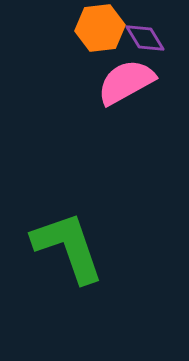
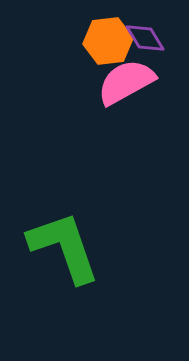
orange hexagon: moved 8 px right, 13 px down
green L-shape: moved 4 px left
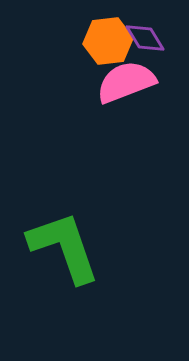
pink semicircle: rotated 8 degrees clockwise
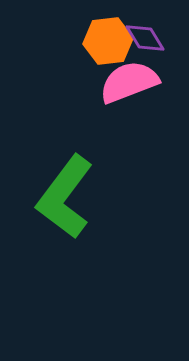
pink semicircle: moved 3 px right
green L-shape: moved 1 px right, 50 px up; rotated 124 degrees counterclockwise
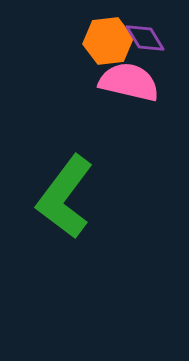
pink semicircle: rotated 34 degrees clockwise
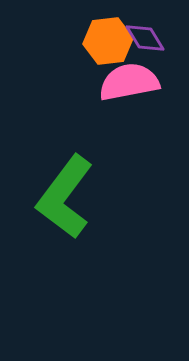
pink semicircle: rotated 24 degrees counterclockwise
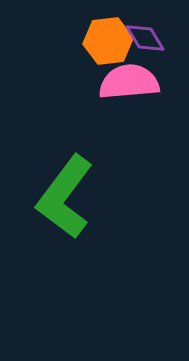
pink semicircle: rotated 6 degrees clockwise
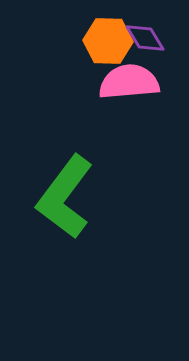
orange hexagon: rotated 9 degrees clockwise
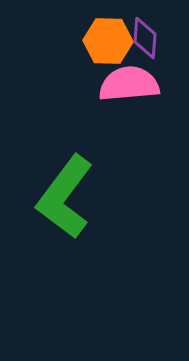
purple diamond: rotated 36 degrees clockwise
pink semicircle: moved 2 px down
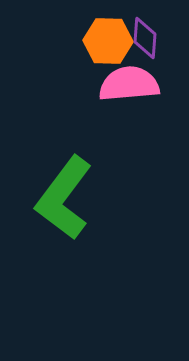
green L-shape: moved 1 px left, 1 px down
